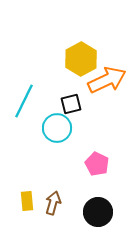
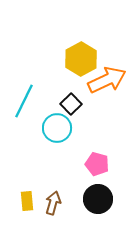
black square: rotated 30 degrees counterclockwise
pink pentagon: rotated 10 degrees counterclockwise
black circle: moved 13 px up
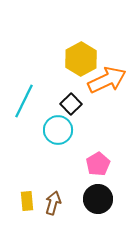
cyan circle: moved 1 px right, 2 px down
pink pentagon: moved 1 px right; rotated 25 degrees clockwise
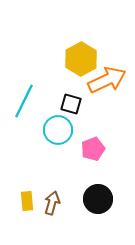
black square: rotated 30 degrees counterclockwise
pink pentagon: moved 5 px left, 15 px up; rotated 10 degrees clockwise
brown arrow: moved 1 px left
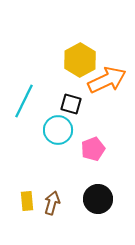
yellow hexagon: moved 1 px left, 1 px down
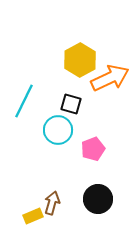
orange arrow: moved 3 px right, 2 px up
yellow rectangle: moved 6 px right, 15 px down; rotated 72 degrees clockwise
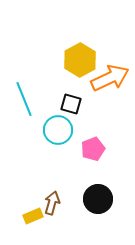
cyan line: moved 2 px up; rotated 48 degrees counterclockwise
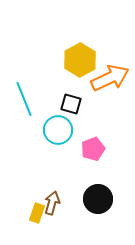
yellow rectangle: moved 4 px right, 3 px up; rotated 48 degrees counterclockwise
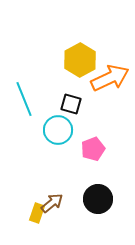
brown arrow: rotated 35 degrees clockwise
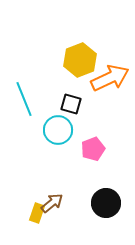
yellow hexagon: rotated 8 degrees clockwise
black circle: moved 8 px right, 4 px down
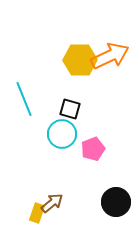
yellow hexagon: rotated 20 degrees clockwise
orange arrow: moved 22 px up
black square: moved 1 px left, 5 px down
cyan circle: moved 4 px right, 4 px down
black circle: moved 10 px right, 1 px up
